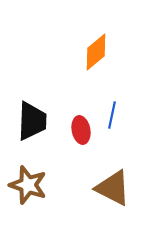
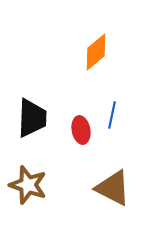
black trapezoid: moved 3 px up
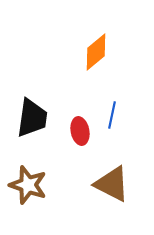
black trapezoid: rotated 6 degrees clockwise
red ellipse: moved 1 px left, 1 px down
brown triangle: moved 1 px left, 4 px up
